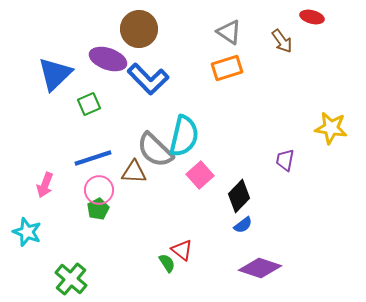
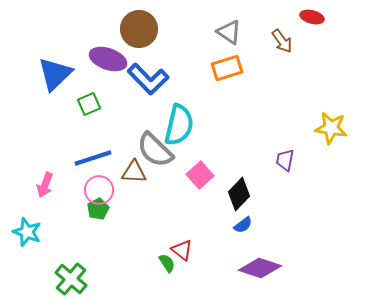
cyan semicircle: moved 5 px left, 11 px up
black diamond: moved 2 px up
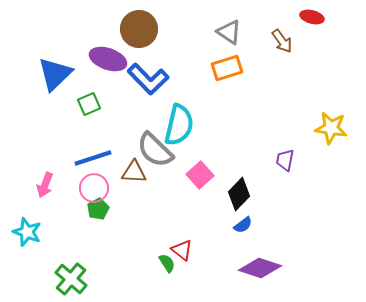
pink circle: moved 5 px left, 2 px up
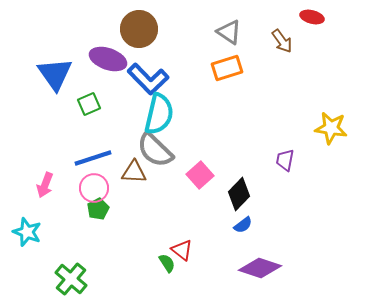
blue triangle: rotated 21 degrees counterclockwise
cyan semicircle: moved 20 px left, 11 px up
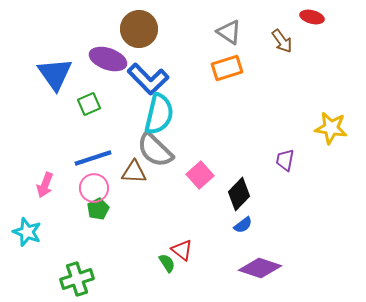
green cross: moved 6 px right; rotated 32 degrees clockwise
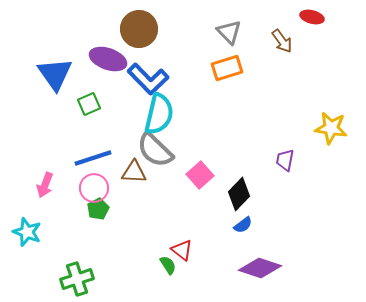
gray triangle: rotated 12 degrees clockwise
green semicircle: moved 1 px right, 2 px down
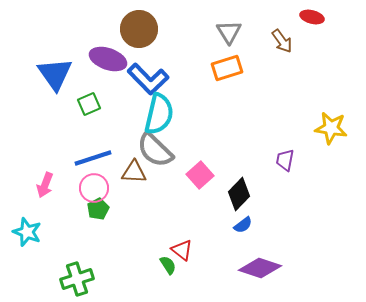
gray triangle: rotated 12 degrees clockwise
